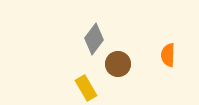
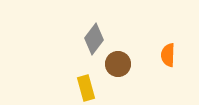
yellow rectangle: rotated 15 degrees clockwise
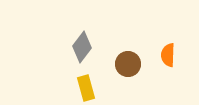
gray diamond: moved 12 px left, 8 px down
brown circle: moved 10 px right
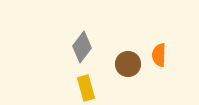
orange semicircle: moved 9 px left
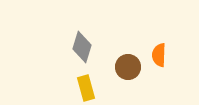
gray diamond: rotated 20 degrees counterclockwise
brown circle: moved 3 px down
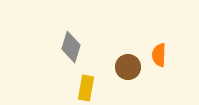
gray diamond: moved 11 px left
yellow rectangle: rotated 25 degrees clockwise
